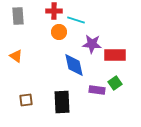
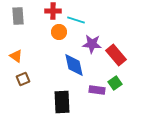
red cross: moved 1 px left
red rectangle: moved 1 px right; rotated 50 degrees clockwise
brown square: moved 3 px left, 21 px up; rotated 16 degrees counterclockwise
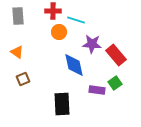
orange triangle: moved 1 px right, 4 px up
black rectangle: moved 2 px down
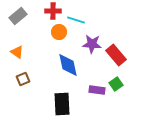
gray rectangle: rotated 54 degrees clockwise
blue diamond: moved 6 px left
green square: moved 1 px right, 1 px down
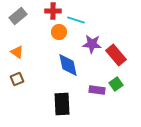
brown square: moved 6 px left
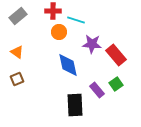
purple rectangle: rotated 42 degrees clockwise
black rectangle: moved 13 px right, 1 px down
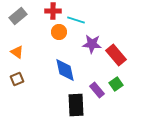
blue diamond: moved 3 px left, 5 px down
black rectangle: moved 1 px right
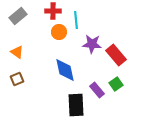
cyan line: rotated 66 degrees clockwise
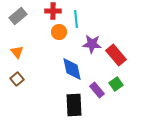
cyan line: moved 1 px up
orange triangle: rotated 16 degrees clockwise
blue diamond: moved 7 px right, 1 px up
brown square: rotated 16 degrees counterclockwise
black rectangle: moved 2 px left
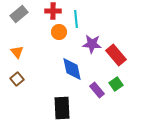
gray rectangle: moved 1 px right, 2 px up
black rectangle: moved 12 px left, 3 px down
